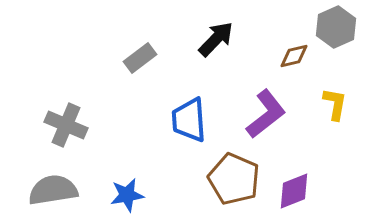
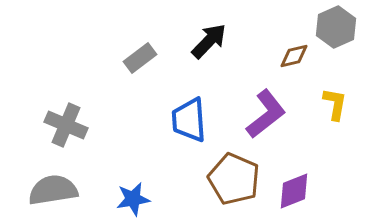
black arrow: moved 7 px left, 2 px down
blue star: moved 6 px right, 4 px down
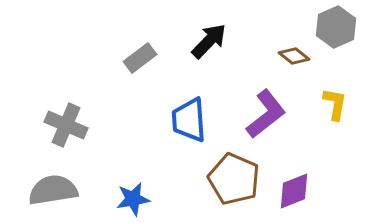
brown diamond: rotated 52 degrees clockwise
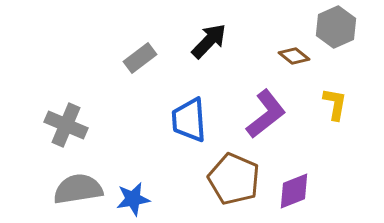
gray semicircle: moved 25 px right, 1 px up
